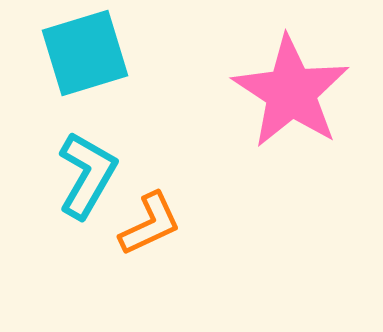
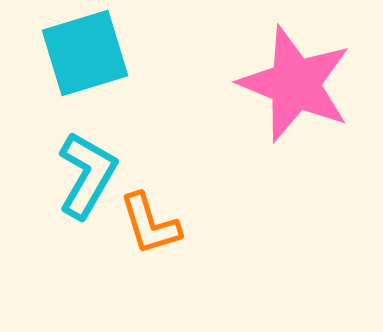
pink star: moved 4 px right, 8 px up; rotated 11 degrees counterclockwise
orange L-shape: rotated 98 degrees clockwise
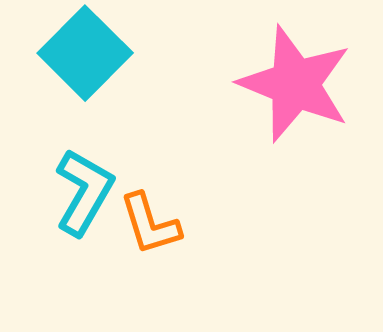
cyan square: rotated 28 degrees counterclockwise
cyan L-shape: moved 3 px left, 17 px down
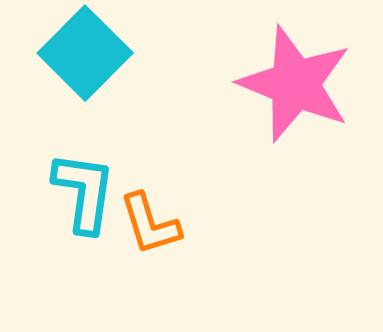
cyan L-shape: rotated 22 degrees counterclockwise
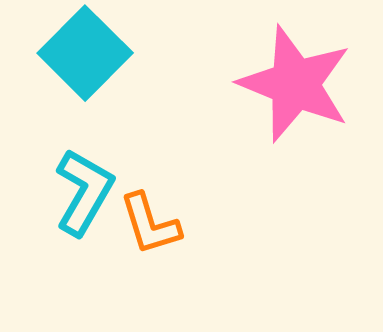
cyan L-shape: rotated 22 degrees clockwise
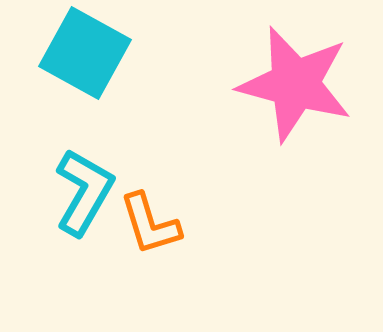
cyan square: rotated 16 degrees counterclockwise
pink star: rotated 7 degrees counterclockwise
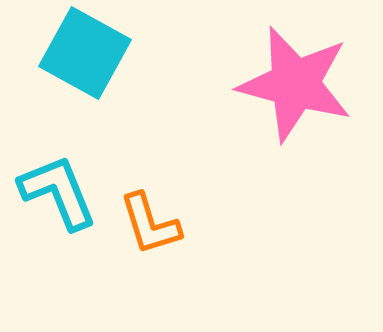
cyan L-shape: moved 26 px left; rotated 52 degrees counterclockwise
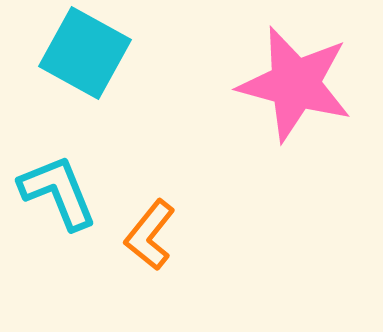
orange L-shape: moved 11 px down; rotated 56 degrees clockwise
